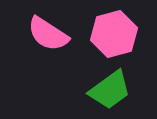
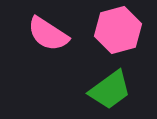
pink hexagon: moved 4 px right, 4 px up
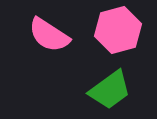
pink semicircle: moved 1 px right, 1 px down
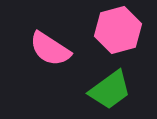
pink semicircle: moved 1 px right, 14 px down
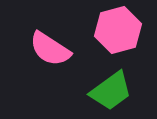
green trapezoid: moved 1 px right, 1 px down
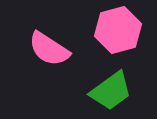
pink semicircle: moved 1 px left
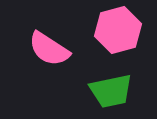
green trapezoid: rotated 24 degrees clockwise
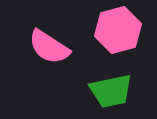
pink semicircle: moved 2 px up
